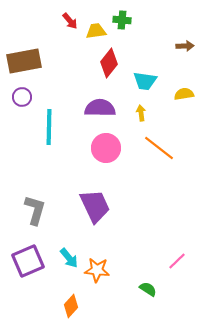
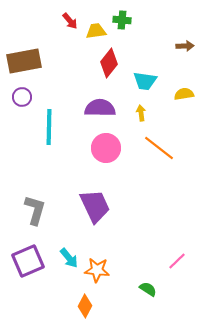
orange diamond: moved 14 px right; rotated 15 degrees counterclockwise
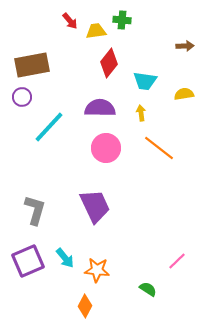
brown rectangle: moved 8 px right, 4 px down
cyan line: rotated 42 degrees clockwise
cyan arrow: moved 4 px left
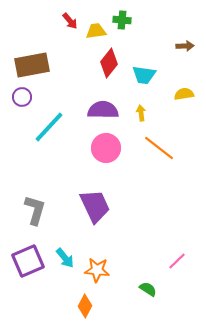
cyan trapezoid: moved 1 px left, 6 px up
purple semicircle: moved 3 px right, 2 px down
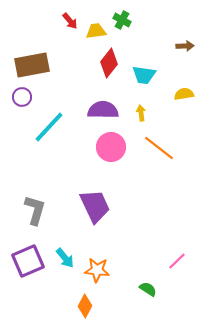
green cross: rotated 24 degrees clockwise
pink circle: moved 5 px right, 1 px up
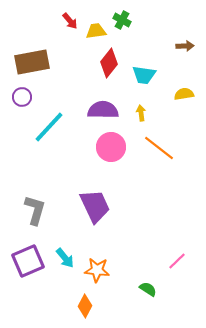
brown rectangle: moved 3 px up
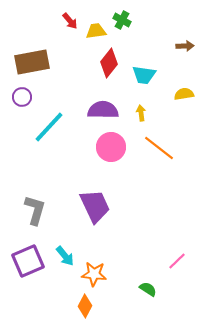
cyan arrow: moved 2 px up
orange star: moved 3 px left, 4 px down
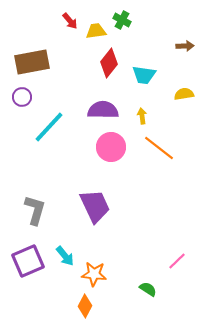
yellow arrow: moved 1 px right, 3 px down
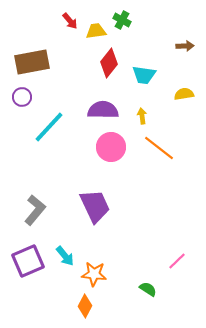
gray L-shape: rotated 24 degrees clockwise
